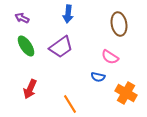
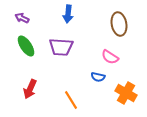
purple trapezoid: rotated 40 degrees clockwise
orange line: moved 1 px right, 4 px up
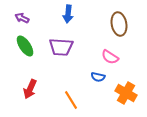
green ellipse: moved 1 px left
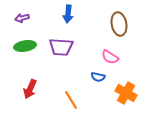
purple arrow: rotated 40 degrees counterclockwise
green ellipse: rotated 65 degrees counterclockwise
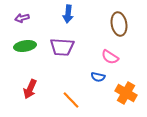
purple trapezoid: moved 1 px right
orange line: rotated 12 degrees counterclockwise
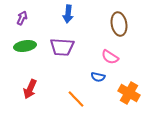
purple arrow: rotated 128 degrees clockwise
orange cross: moved 3 px right
orange line: moved 5 px right, 1 px up
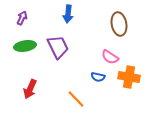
purple trapezoid: moved 4 px left; rotated 120 degrees counterclockwise
orange cross: moved 16 px up; rotated 20 degrees counterclockwise
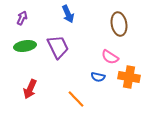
blue arrow: rotated 30 degrees counterclockwise
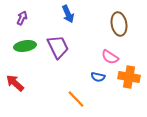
red arrow: moved 15 px left, 6 px up; rotated 108 degrees clockwise
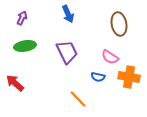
purple trapezoid: moved 9 px right, 5 px down
orange line: moved 2 px right
